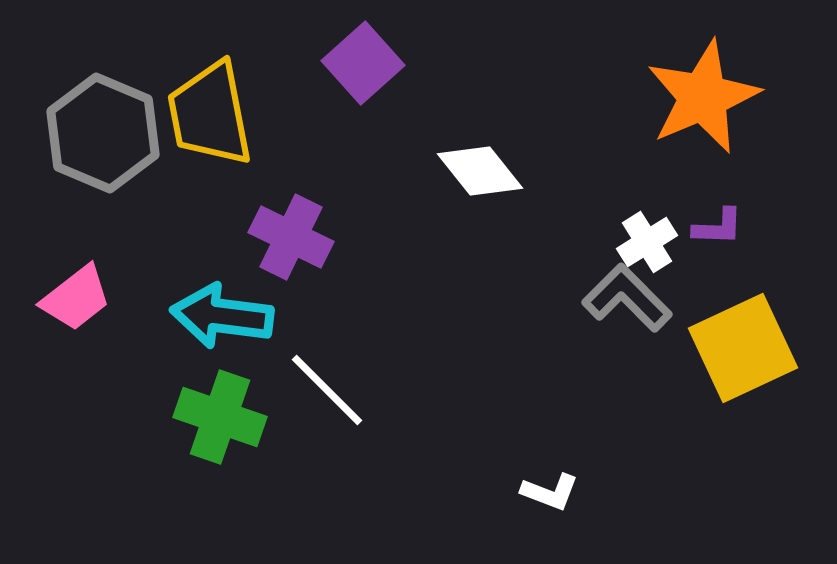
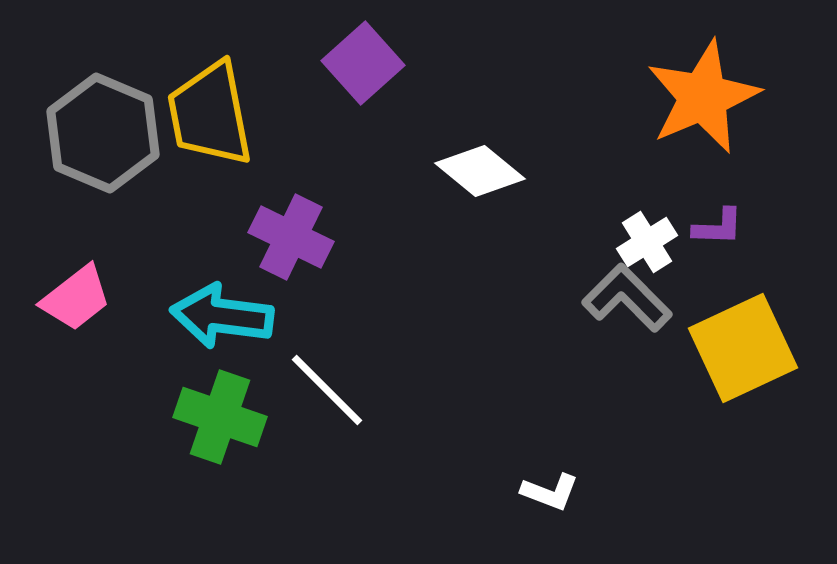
white diamond: rotated 12 degrees counterclockwise
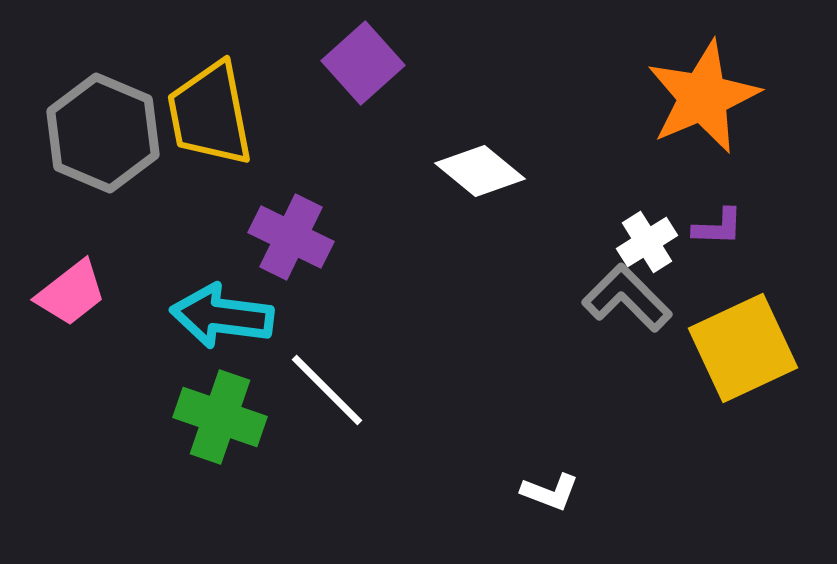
pink trapezoid: moved 5 px left, 5 px up
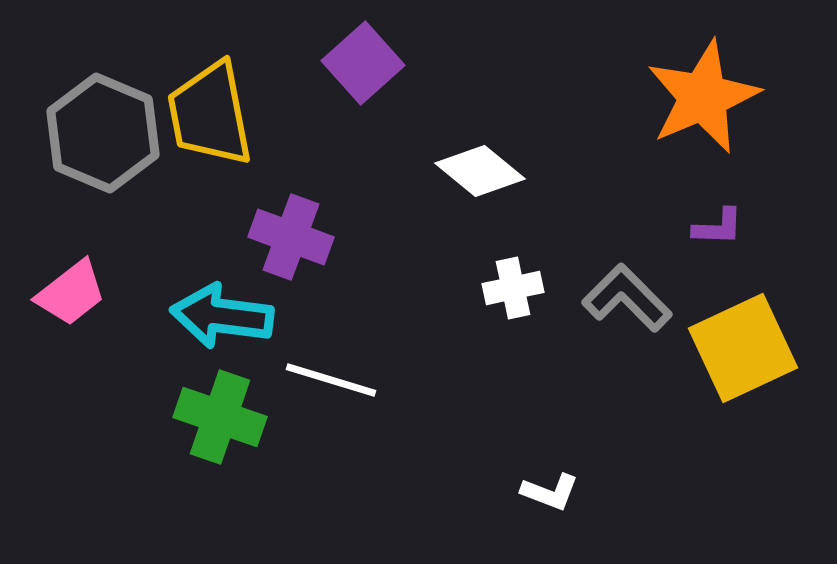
purple cross: rotated 6 degrees counterclockwise
white cross: moved 134 px left, 46 px down; rotated 20 degrees clockwise
white line: moved 4 px right, 10 px up; rotated 28 degrees counterclockwise
